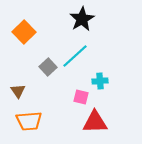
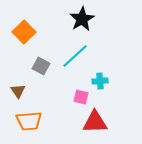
gray square: moved 7 px left, 1 px up; rotated 18 degrees counterclockwise
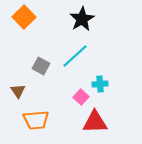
orange square: moved 15 px up
cyan cross: moved 3 px down
pink square: rotated 28 degrees clockwise
orange trapezoid: moved 7 px right, 1 px up
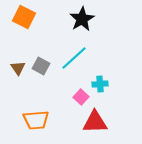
orange square: rotated 20 degrees counterclockwise
cyan line: moved 1 px left, 2 px down
brown triangle: moved 23 px up
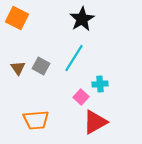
orange square: moved 7 px left, 1 px down
cyan line: rotated 16 degrees counterclockwise
red triangle: rotated 28 degrees counterclockwise
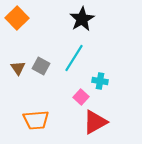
orange square: rotated 20 degrees clockwise
cyan cross: moved 3 px up; rotated 14 degrees clockwise
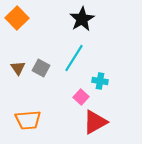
gray square: moved 2 px down
orange trapezoid: moved 8 px left
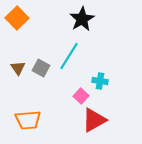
cyan line: moved 5 px left, 2 px up
pink square: moved 1 px up
red triangle: moved 1 px left, 2 px up
